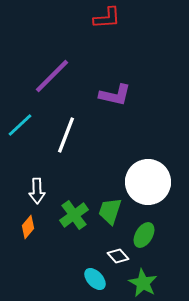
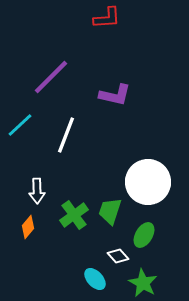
purple line: moved 1 px left, 1 px down
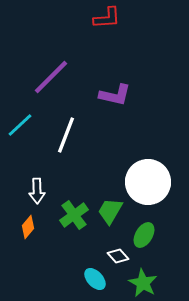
green trapezoid: rotated 12 degrees clockwise
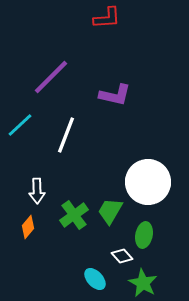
green ellipse: rotated 20 degrees counterclockwise
white diamond: moved 4 px right
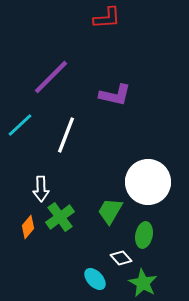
white arrow: moved 4 px right, 2 px up
green cross: moved 14 px left, 2 px down
white diamond: moved 1 px left, 2 px down
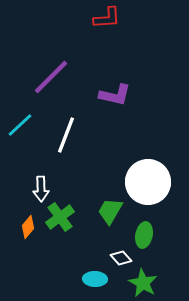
cyan ellipse: rotated 45 degrees counterclockwise
